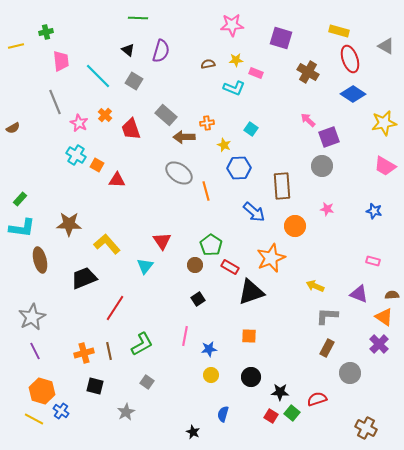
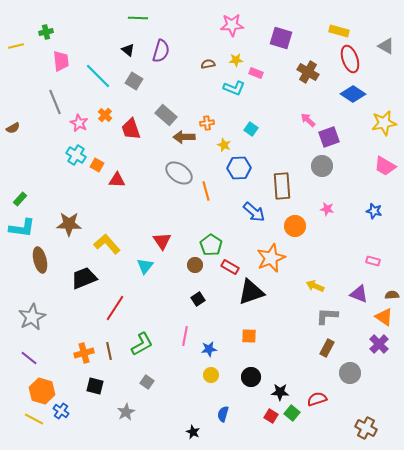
purple line at (35, 351): moved 6 px left, 7 px down; rotated 24 degrees counterclockwise
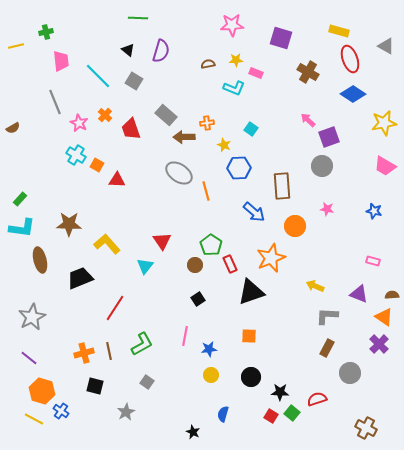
red rectangle at (230, 267): moved 3 px up; rotated 36 degrees clockwise
black trapezoid at (84, 278): moved 4 px left
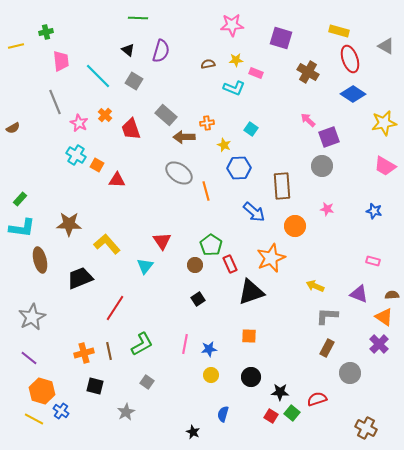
pink line at (185, 336): moved 8 px down
